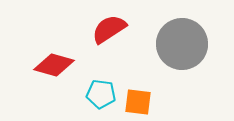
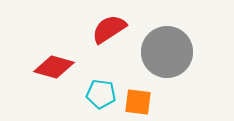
gray circle: moved 15 px left, 8 px down
red diamond: moved 2 px down
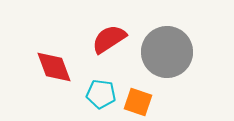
red semicircle: moved 10 px down
red diamond: rotated 54 degrees clockwise
orange square: rotated 12 degrees clockwise
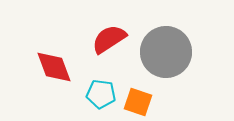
gray circle: moved 1 px left
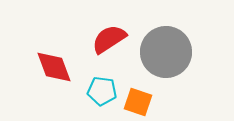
cyan pentagon: moved 1 px right, 3 px up
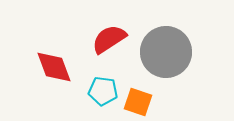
cyan pentagon: moved 1 px right
